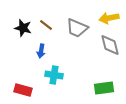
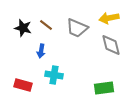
gray diamond: moved 1 px right
red rectangle: moved 5 px up
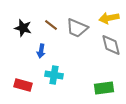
brown line: moved 5 px right
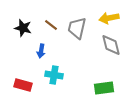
gray trapezoid: rotated 80 degrees clockwise
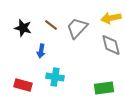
yellow arrow: moved 2 px right
gray trapezoid: rotated 30 degrees clockwise
cyan cross: moved 1 px right, 2 px down
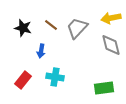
red rectangle: moved 5 px up; rotated 66 degrees counterclockwise
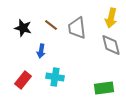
yellow arrow: rotated 66 degrees counterclockwise
gray trapezoid: rotated 50 degrees counterclockwise
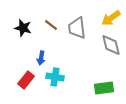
yellow arrow: rotated 42 degrees clockwise
blue arrow: moved 7 px down
red rectangle: moved 3 px right
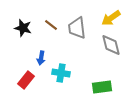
cyan cross: moved 6 px right, 4 px up
green rectangle: moved 2 px left, 1 px up
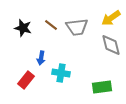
gray trapezoid: moved 1 px up; rotated 90 degrees counterclockwise
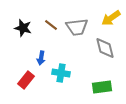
gray diamond: moved 6 px left, 3 px down
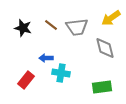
blue arrow: moved 5 px right; rotated 80 degrees clockwise
